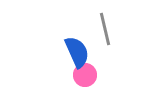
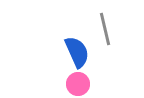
pink circle: moved 7 px left, 9 px down
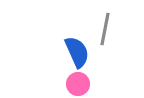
gray line: rotated 24 degrees clockwise
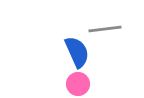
gray line: rotated 72 degrees clockwise
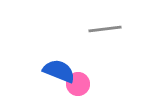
blue semicircle: moved 18 px left, 19 px down; rotated 44 degrees counterclockwise
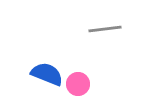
blue semicircle: moved 12 px left, 3 px down
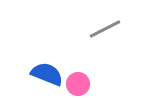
gray line: rotated 20 degrees counterclockwise
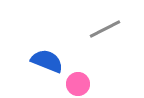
blue semicircle: moved 13 px up
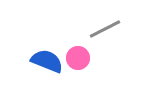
pink circle: moved 26 px up
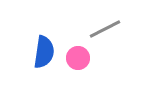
blue semicircle: moved 3 px left, 9 px up; rotated 76 degrees clockwise
